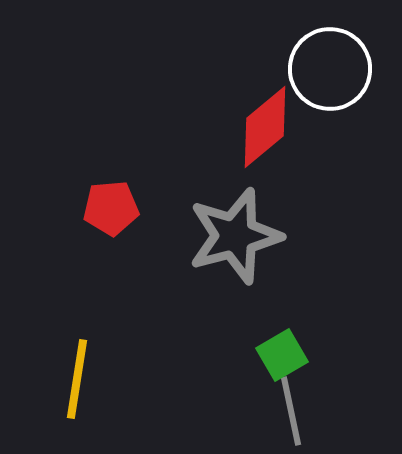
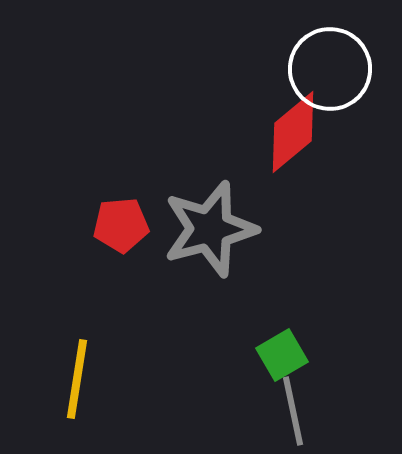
red diamond: moved 28 px right, 5 px down
red pentagon: moved 10 px right, 17 px down
gray star: moved 25 px left, 7 px up
gray line: moved 2 px right
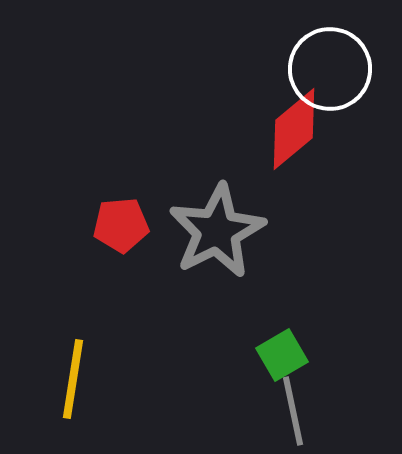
red diamond: moved 1 px right, 3 px up
gray star: moved 7 px right, 2 px down; rotated 12 degrees counterclockwise
yellow line: moved 4 px left
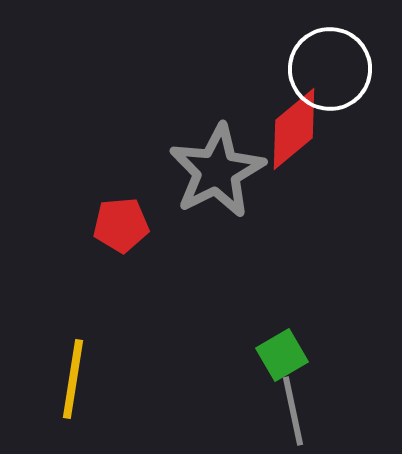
gray star: moved 60 px up
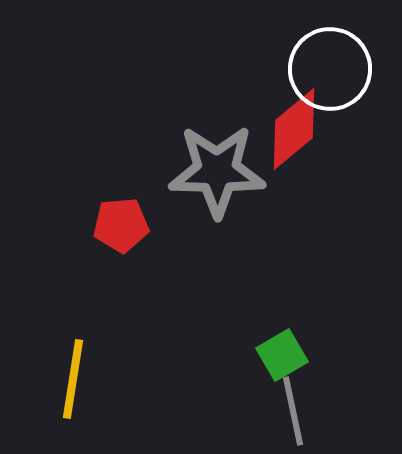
gray star: rotated 28 degrees clockwise
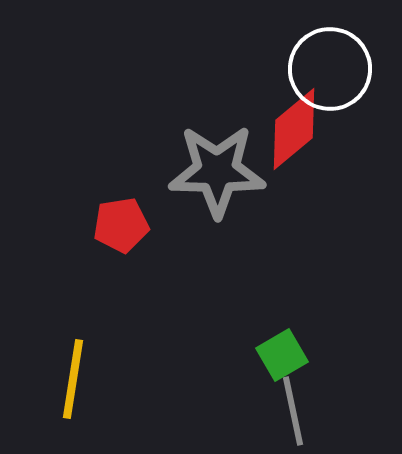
red pentagon: rotated 4 degrees counterclockwise
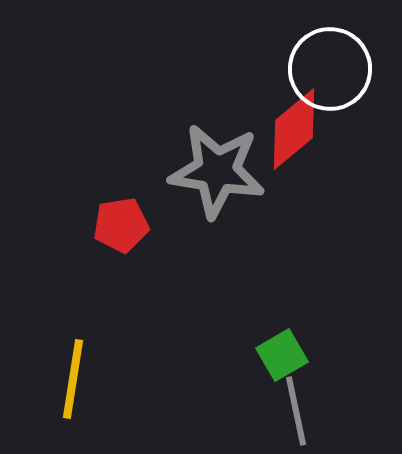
gray star: rotated 8 degrees clockwise
gray line: moved 3 px right
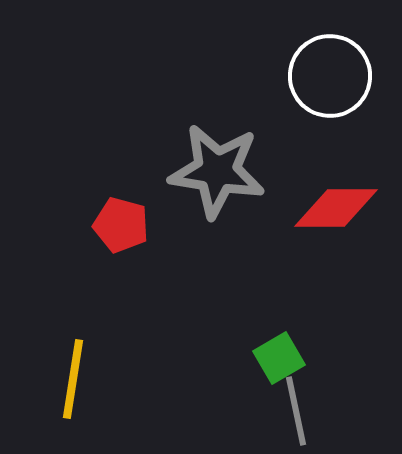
white circle: moved 7 px down
red diamond: moved 42 px right, 79 px down; rotated 40 degrees clockwise
red pentagon: rotated 24 degrees clockwise
green square: moved 3 px left, 3 px down
